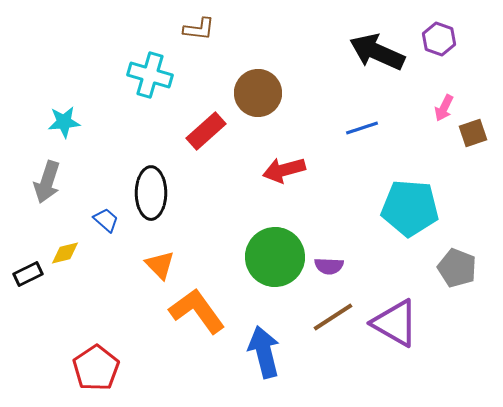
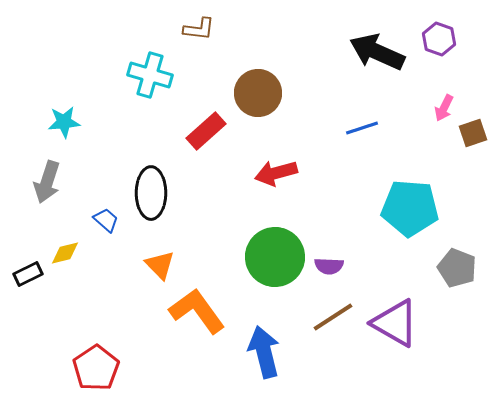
red arrow: moved 8 px left, 3 px down
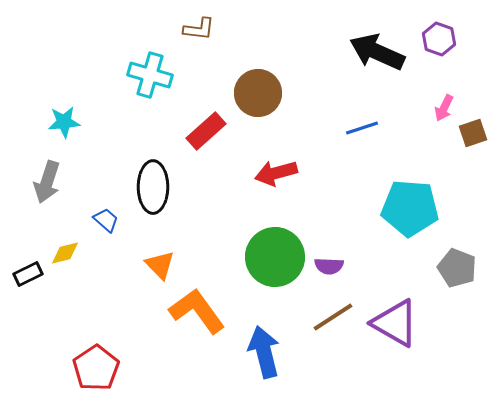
black ellipse: moved 2 px right, 6 px up
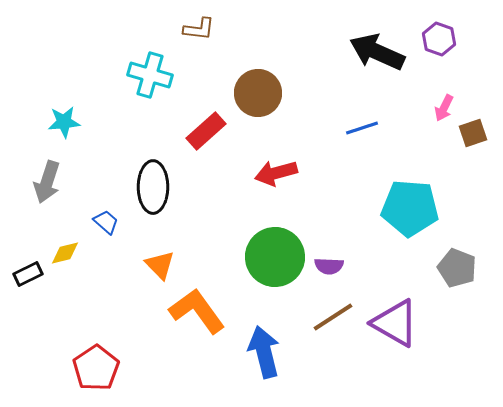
blue trapezoid: moved 2 px down
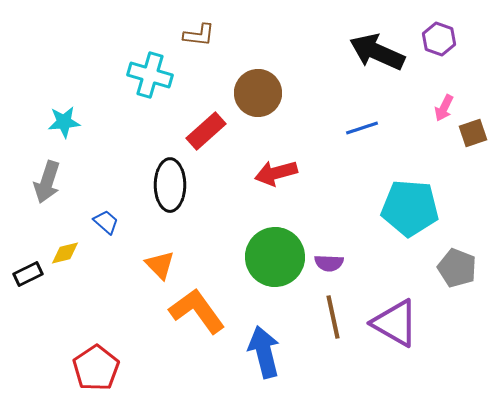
brown L-shape: moved 6 px down
black ellipse: moved 17 px right, 2 px up
purple semicircle: moved 3 px up
brown line: rotated 69 degrees counterclockwise
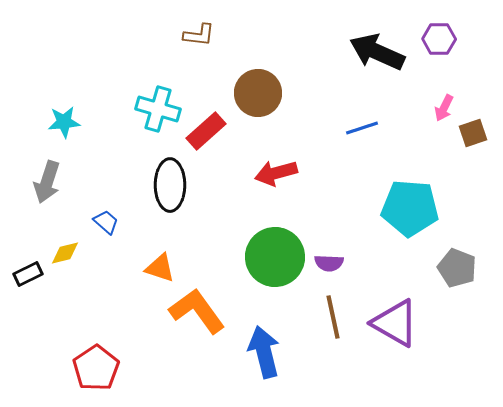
purple hexagon: rotated 20 degrees counterclockwise
cyan cross: moved 8 px right, 34 px down
orange triangle: moved 3 px down; rotated 28 degrees counterclockwise
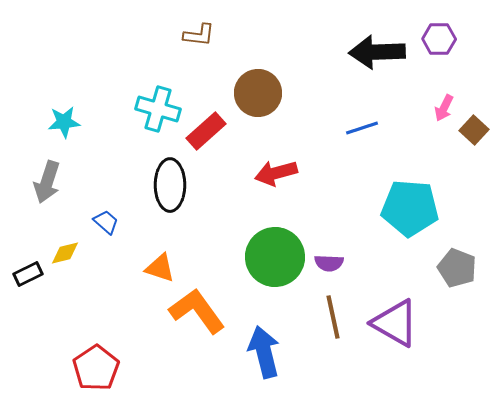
black arrow: rotated 26 degrees counterclockwise
brown square: moved 1 px right, 3 px up; rotated 28 degrees counterclockwise
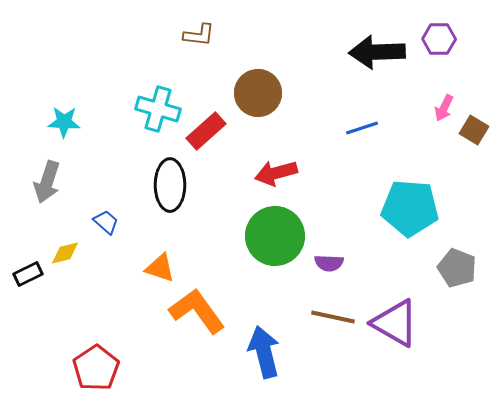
cyan star: rotated 8 degrees clockwise
brown square: rotated 12 degrees counterclockwise
green circle: moved 21 px up
brown line: rotated 66 degrees counterclockwise
